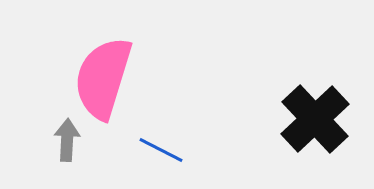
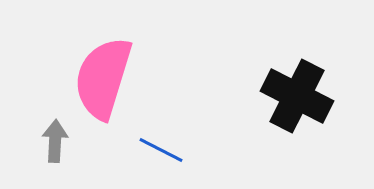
black cross: moved 18 px left, 23 px up; rotated 20 degrees counterclockwise
gray arrow: moved 12 px left, 1 px down
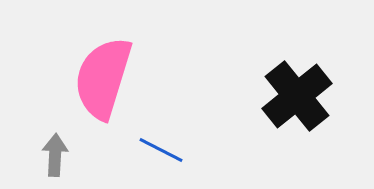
black cross: rotated 24 degrees clockwise
gray arrow: moved 14 px down
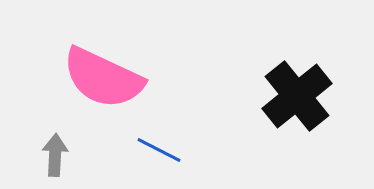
pink semicircle: rotated 82 degrees counterclockwise
blue line: moved 2 px left
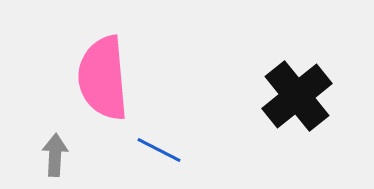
pink semicircle: rotated 60 degrees clockwise
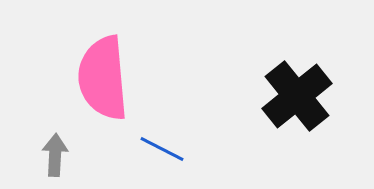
blue line: moved 3 px right, 1 px up
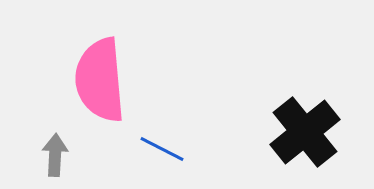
pink semicircle: moved 3 px left, 2 px down
black cross: moved 8 px right, 36 px down
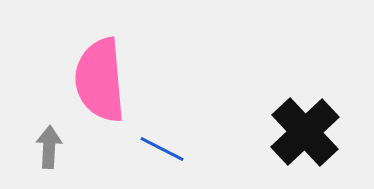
black cross: rotated 4 degrees counterclockwise
gray arrow: moved 6 px left, 8 px up
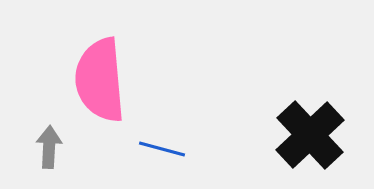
black cross: moved 5 px right, 3 px down
blue line: rotated 12 degrees counterclockwise
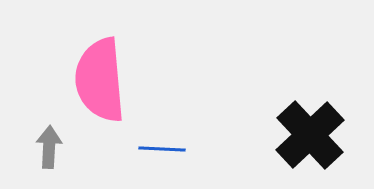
blue line: rotated 12 degrees counterclockwise
